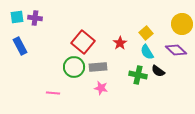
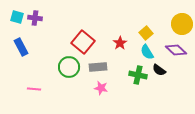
cyan square: rotated 24 degrees clockwise
blue rectangle: moved 1 px right, 1 px down
green circle: moved 5 px left
black semicircle: moved 1 px right, 1 px up
pink line: moved 19 px left, 4 px up
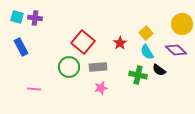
pink star: rotated 24 degrees counterclockwise
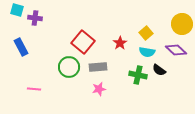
cyan square: moved 7 px up
cyan semicircle: rotated 49 degrees counterclockwise
pink star: moved 2 px left, 1 px down
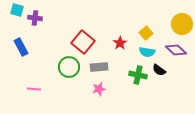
gray rectangle: moved 1 px right
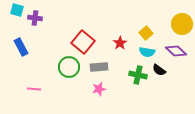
purple diamond: moved 1 px down
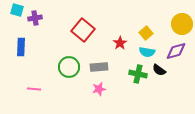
purple cross: rotated 16 degrees counterclockwise
red square: moved 12 px up
blue rectangle: rotated 30 degrees clockwise
purple diamond: rotated 60 degrees counterclockwise
green cross: moved 1 px up
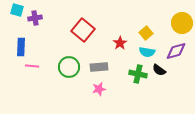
yellow circle: moved 1 px up
pink line: moved 2 px left, 23 px up
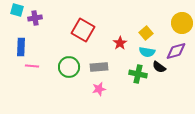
red square: rotated 10 degrees counterclockwise
black semicircle: moved 3 px up
